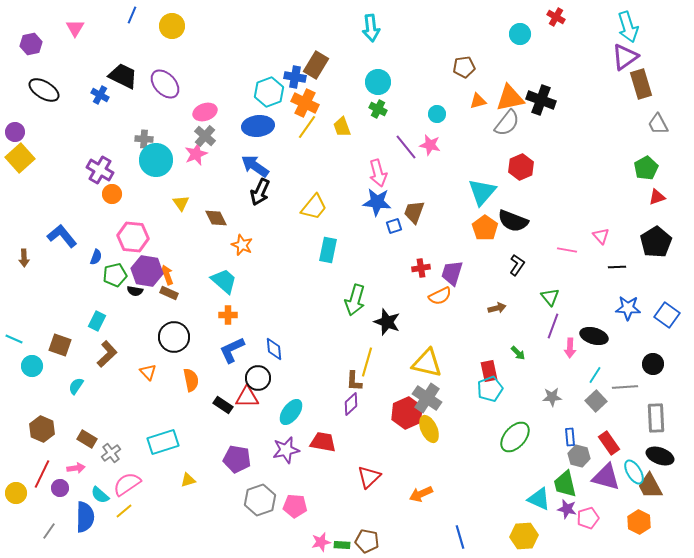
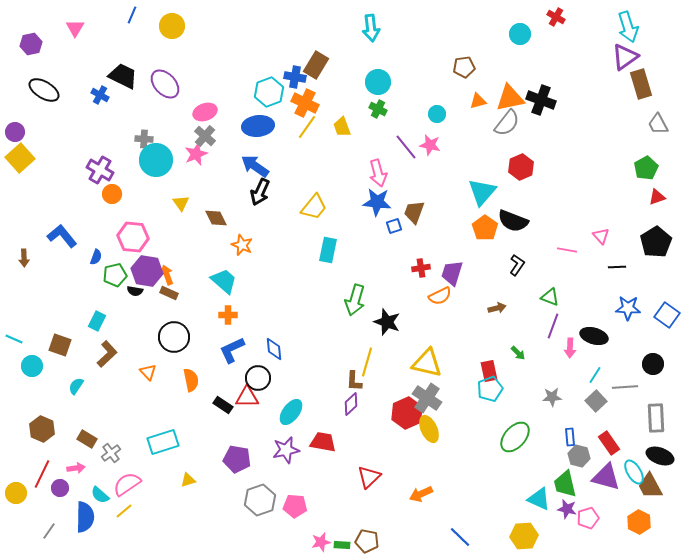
green triangle at (550, 297): rotated 30 degrees counterclockwise
blue line at (460, 537): rotated 30 degrees counterclockwise
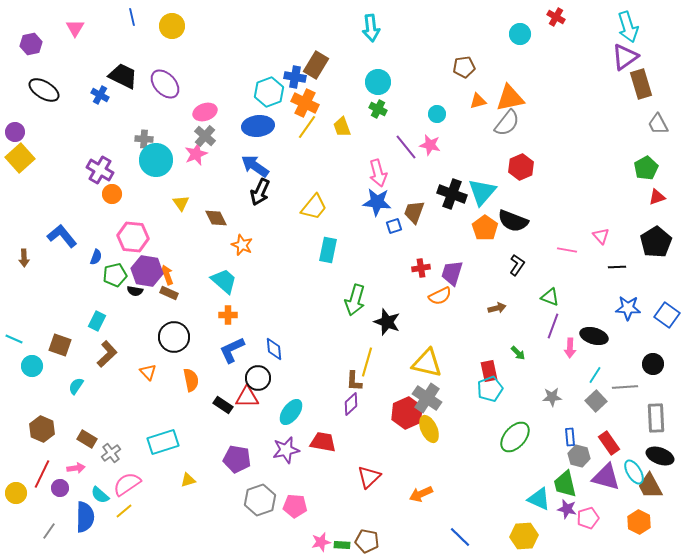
blue line at (132, 15): moved 2 px down; rotated 36 degrees counterclockwise
black cross at (541, 100): moved 89 px left, 94 px down
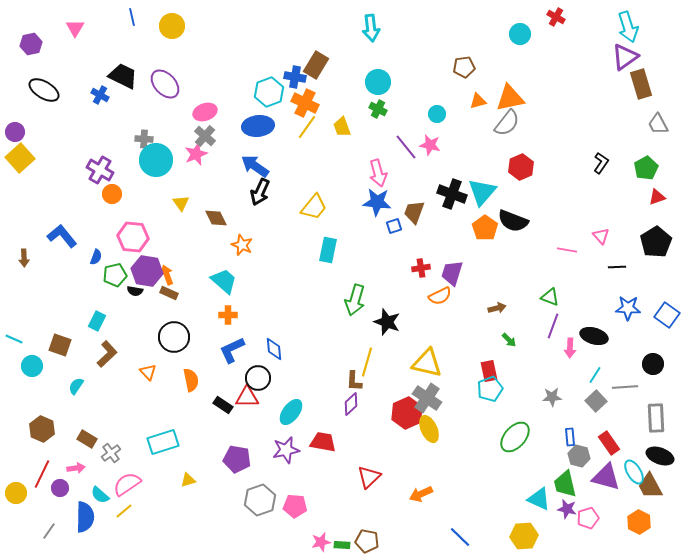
black L-shape at (517, 265): moved 84 px right, 102 px up
green arrow at (518, 353): moved 9 px left, 13 px up
